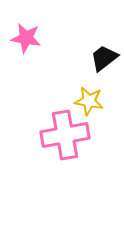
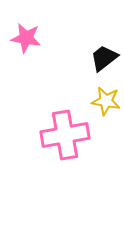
yellow star: moved 17 px right
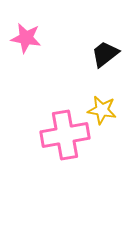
black trapezoid: moved 1 px right, 4 px up
yellow star: moved 4 px left, 9 px down
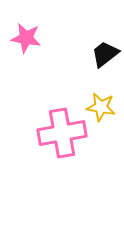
yellow star: moved 1 px left, 3 px up
pink cross: moved 3 px left, 2 px up
